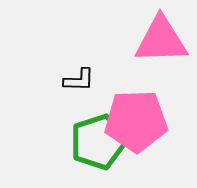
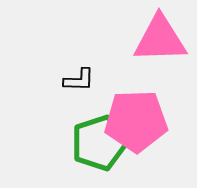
pink triangle: moved 1 px left, 1 px up
green pentagon: moved 1 px right, 1 px down
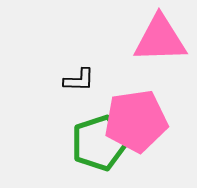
pink pentagon: rotated 6 degrees counterclockwise
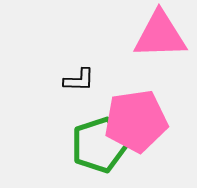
pink triangle: moved 4 px up
green pentagon: moved 2 px down
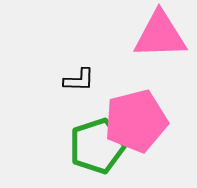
pink pentagon: rotated 6 degrees counterclockwise
green pentagon: moved 2 px left, 1 px down
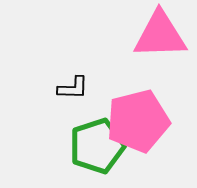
black L-shape: moved 6 px left, 8 px down
pink pentagon: moved 2 px right
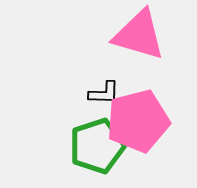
pink triangle: moved 21 px left; rotated 18 degrees clockwise
black L-shape: moved 31 px right, 5 px down
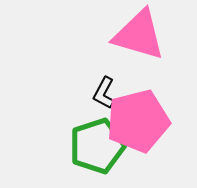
black L-shape: rotated 116 degrees clockwise
